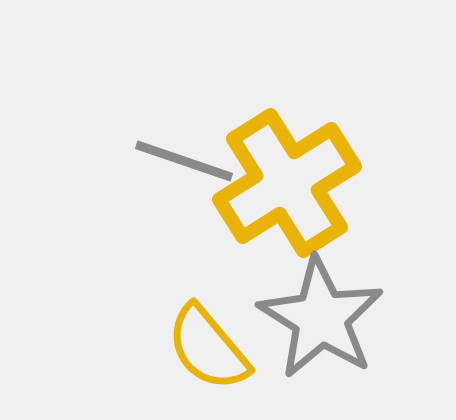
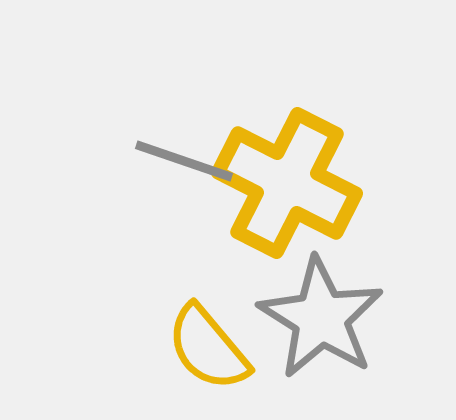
yellow cross: rotated 31 degrees counterclockwise
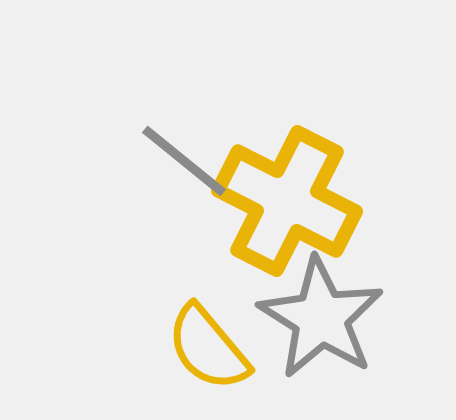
gray line: rotated 20 degrees clockwise
yellow cross: moved 18 px down
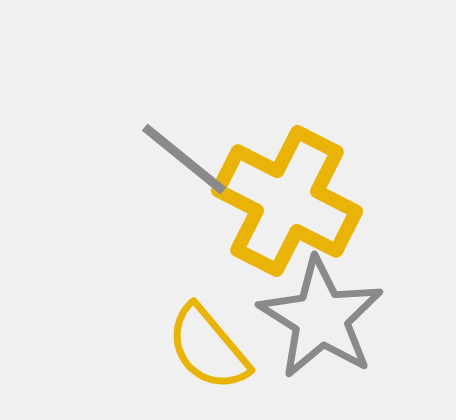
gray line: moved 2 px up
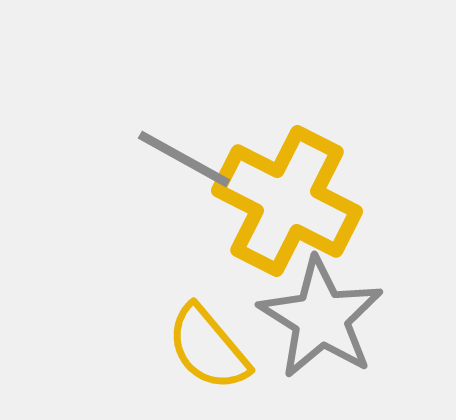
gray line: rotated 10 degrees counterclockwise
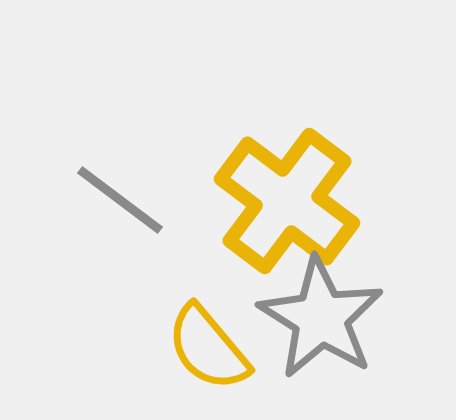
gray line: moved 64 px left, 41 px down; rotated 8 degrees clockwise
yellow cross: rotated 10 degrees clockwise
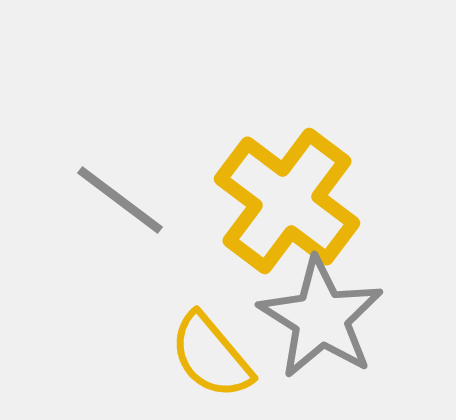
yellow semicircle: moved 3 px right, 8 px down
